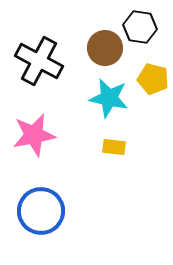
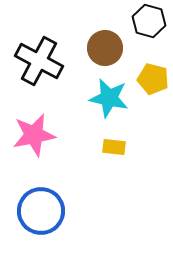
black hexagon: moved 9 px right, 6 px up; rotated 8 degrees clockwise
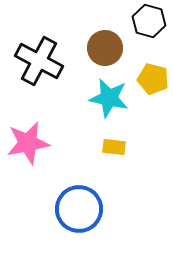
pink star: moved 6 px left, 8 px down
blue circle: moved 38 px right, 2 px up
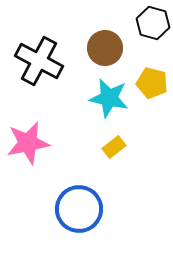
black hexagon: moved 4 px right, 2 px down
yellow pentagon: moved 1 px left, 4 px down
yellow rectangle: rotated 45 degrees counterclockwise
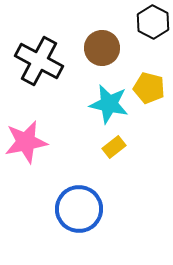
black hexagon: moved 1 px up; rotated 12 degrees clockwise
brown circle: moved 3 px left
yellow pentagon: moved 3 px left, 5 px down
cyan star: moved 6 px down
pink star: moved 2 px left, 1 px up
